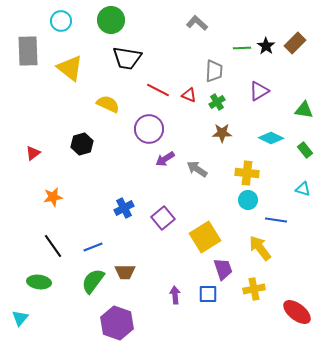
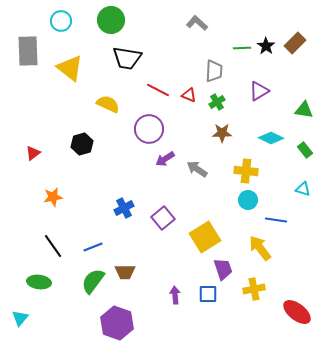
yellow cross at (247, 173): moved 1 px left, 2 px up
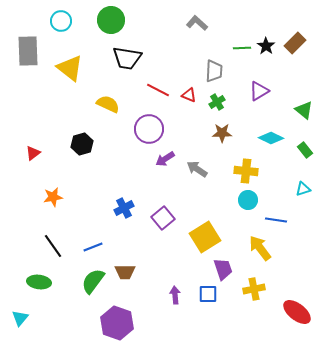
green triangle at (304, 110): rotated 30 degrees clockwise
cyan triangle at (303, 189): rotated 35 degrees counterclockwise
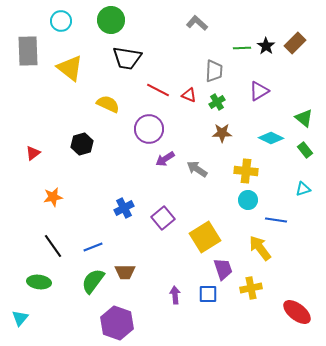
green triangle at (304, 110): moved 8 px down
yellow cross at (254, 289): moved 3 px left, 1 px up
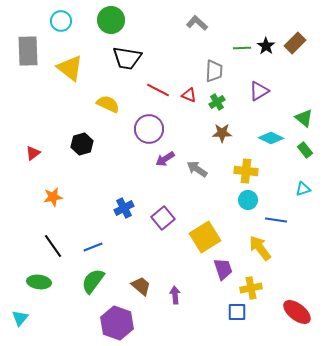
brown trapezoid at (125, 272): moved 16 px right, 14 px down; rotated 140 degrees counterclockwise
blue square at (208, 294): moved 29 px right, 18 px down
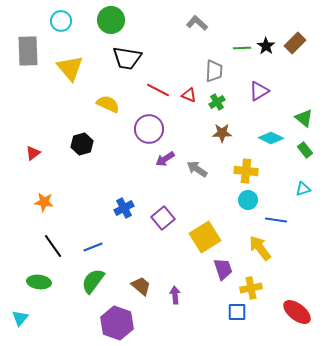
yellow triangle at (70, 68): rotated 12 degrees clockwise
orange star at (53, 197): moved 9 px left, 5 px down; rotated 18 degrees clockwise
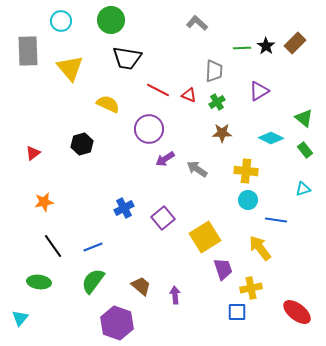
orange star at (44, 202): rotated 18 degrees counterclockwise
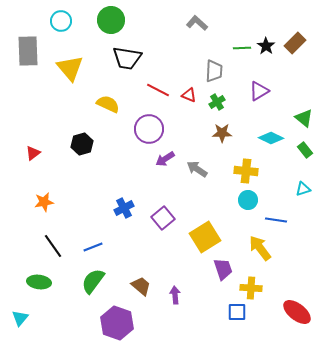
yellow cross at (251, 288): rotated 15 degrees clockwise
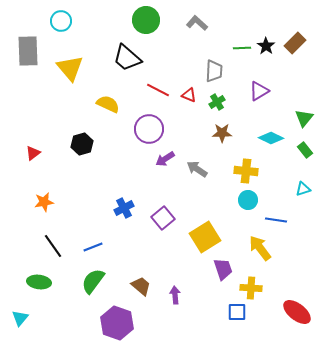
green circle at (111, 20): moved 35 px right
black trapezoid at (127, 58): rotated 32 degrees clockwise
green triangle at (304, 118): rotated 30 degrees clockwise
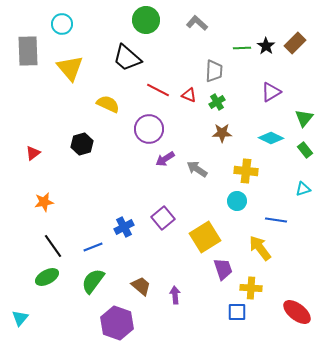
cyan circle at (61, 21): moved 1 px right, 3 px down
purple triangle at (259, 91): moved 12 px right, 1 px down
cyan circle at (248, 200): moved 11 px left, 1 px down
blue cross at (124, 208): moved 19 px down
green ellipse at (39, 282): moved 8 px right, 5 px up; rotated 35 degrees counterclockwise
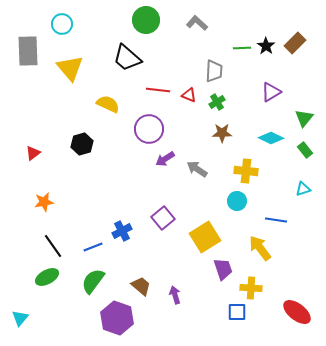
red line at (158, 90): rotated 20 degrees counterclockwise
blue cross at (124, 227): moved 2 px left, 4 px down
purple arrow at (175, 295): rotated 12 degrees counterclockwise
purple hexagon at (117, 323): moved 5 px up
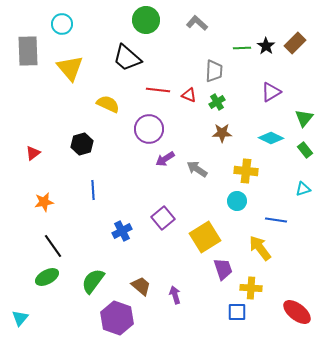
blue line at (93, 247): moved 57 px up; rotated 72 degrees counterclockwise
